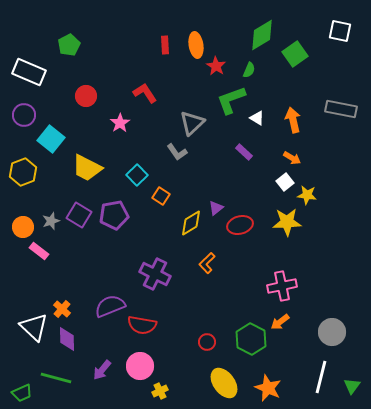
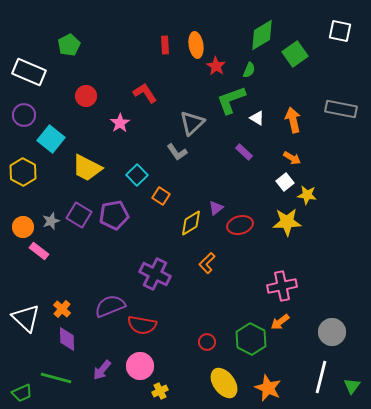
yellow hexagon at (23, 172): rotated 12 degrees counterclockwise
white triangle at (34, 327): moved 8 px left, 9 px up
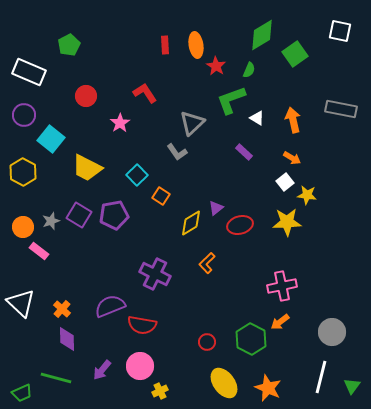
white triangle at (26, 318): moved 5 px left, 15 px up
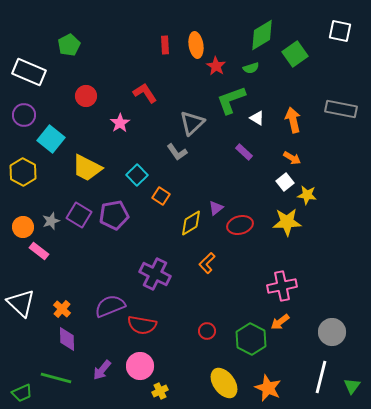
green semicircle at (249, 70): moved 2 px right, 2 px up; rotated 49 degrees clockwise
red circle at (207, 342): moved 11 px up
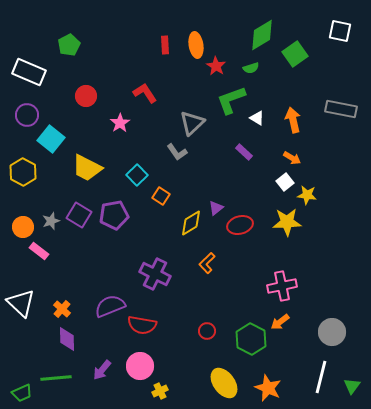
purple circle at (24, 115): moved 3 px right
green line at (56, 378): rotated 20 degrees counterclockwise
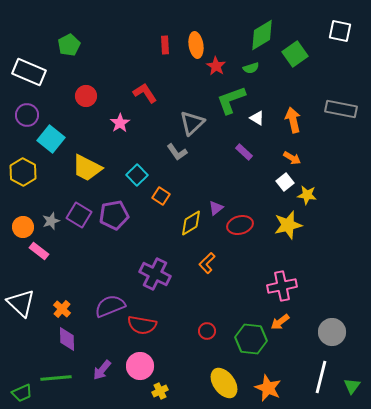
yellow star at (287, 222): moved 1 px right, 3 px down; rotated 12 degrees counterclockwise
green hexagon at (251, 339): rotated 20 degrees counterclockwise
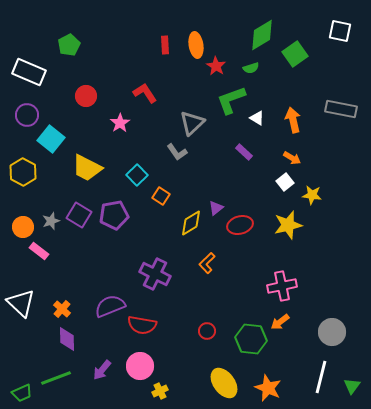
yellow star at (307, 195): moved 5 px right
green line at (56, 378): rotated 16 degrees counterclockwise
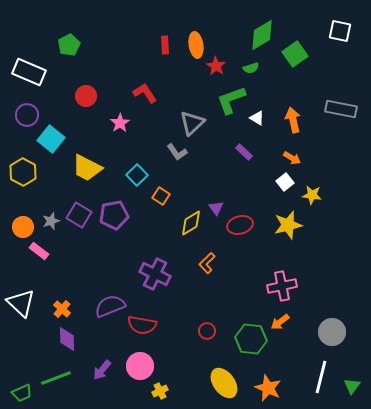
purple triangle at (216, 208): rotated 28 degrees counterclockwise
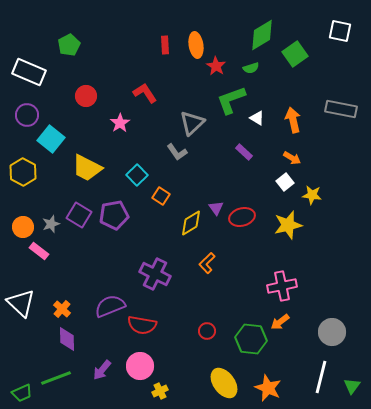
gray star at (51, 221): moved 3 px down
red ellipse at (240, 225): moved 2 px right, 8 px up
